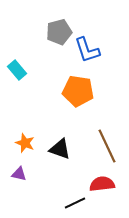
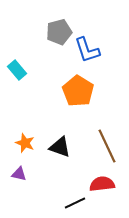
orange pentagon: rotated 24 degrees clockwise
black triangle: moved 2 px up
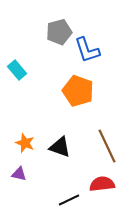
orange pentagon: rotated 12 degrees counterclockwise
black line: moved 6 px left, 3 px up
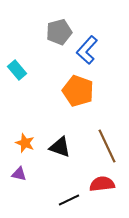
blue L-shape: rotated 60 degrees clockwise
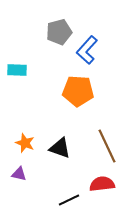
cyan rectangle: rotated 48 degrees counterclockwise
orange pentagon: rotated 16 degrees counterclockwise
black triangle: moved 1 px down
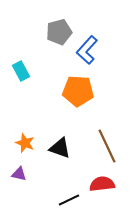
cyan rectangle: moved 4 px right, 1 px down; rotated 60 degrees clockwise
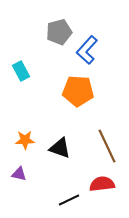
orange star: moved 3 px up; rotated 24 degrees counterclockwise
